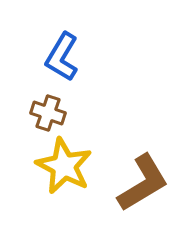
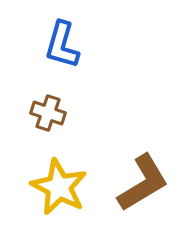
blue L-shape: moved 12 px up; rotated 15 degrees counterclockwise
yellow star: moved 5 px left, 21 px down
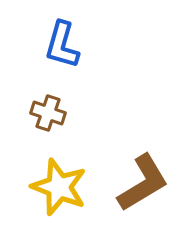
yellow star: rotated 6 degrees counterclockwise
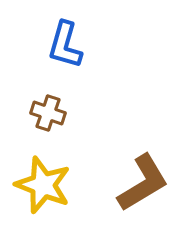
blue L-shape: moved 3 px right
yellow star: moved 16 px left, 2 px up
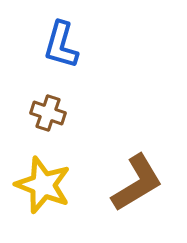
blue L-shape: moved 4 px left
brown L-shape: moved 6 px left
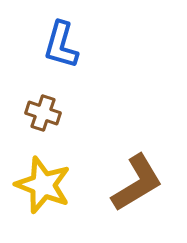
brown cross: moved 5 px left
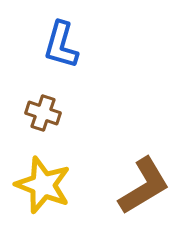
brown L-shape: moved 7 px right, 3 px down
